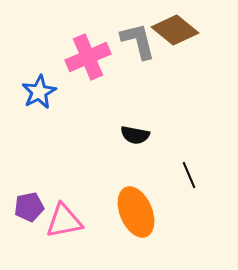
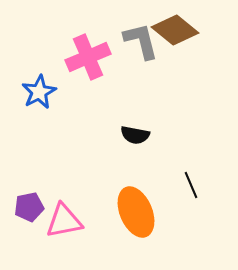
gray L-shape: moved 3 px right
black line: moved 2 px right, 10 px down
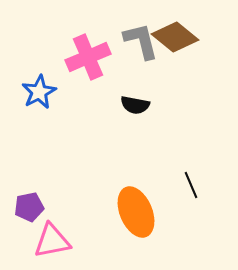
brown diamond: moved 7 px down
black semicircle: moved 30 px up
pink triangle: moved 12 px left, 20 px down
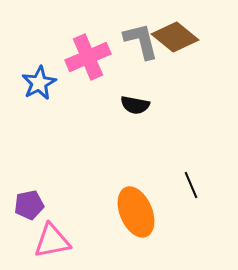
blue star: moved 9 px up
purple pentagon: moved 2 px up
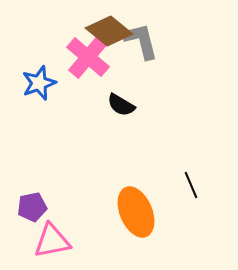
brown diamond: moved 66 px left, 6 px up
pink cross: rotated 27 degrees counterclockwise
blue star: rotated 8 degrees clockwise
black semicircle: moved 14 px left; rotated 20 degrees clockwise
purple pentagon: moved 3 px right, 2 px down
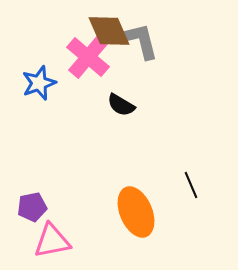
brown diamond: rotated 27 degrees clockwise
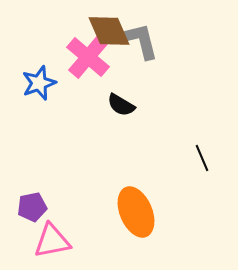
black line: moved 11 px right, 27 px up
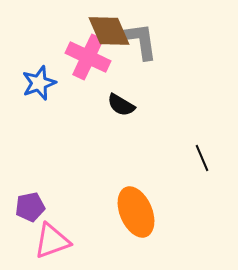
gray L-shape: rotated 6 degrees clockwise
pink cross: rotated 15 degrees counterclockwise
purple pentagon: moved 2 px left
pink triangle: rotated 9 degrees counterclockwise
